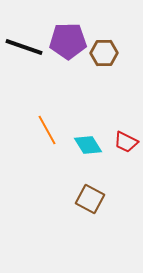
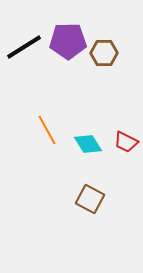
black line: rotated 51 degrees counterclockwise
cyan diamond: moved 1 px up
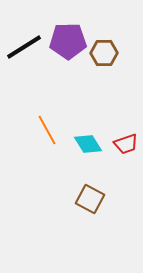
red trapezoid: moved 2 px down; rotated 45 degrees counterclockwise
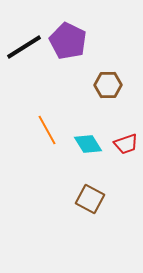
purple pentagon: rotated 27 degrees clockwise
brown hexagon: moved 4 px right, 32 px down
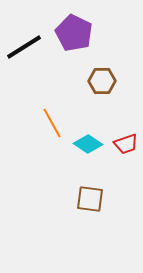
purple pentagon: moved 6 px right, 8 px up
brown hexagon: moved 6 px left, 4 px up
orange line: moved 5 px right, 7 px up
cyan diamond: rotated 24 degrees counterclockwise
brown square: rotated 20 degrees counterclockwise
